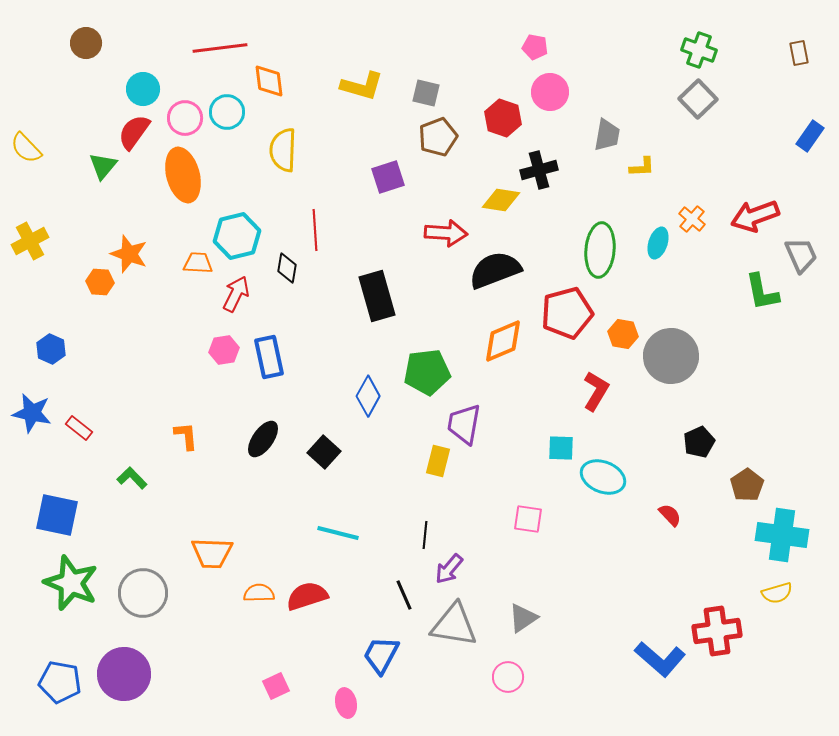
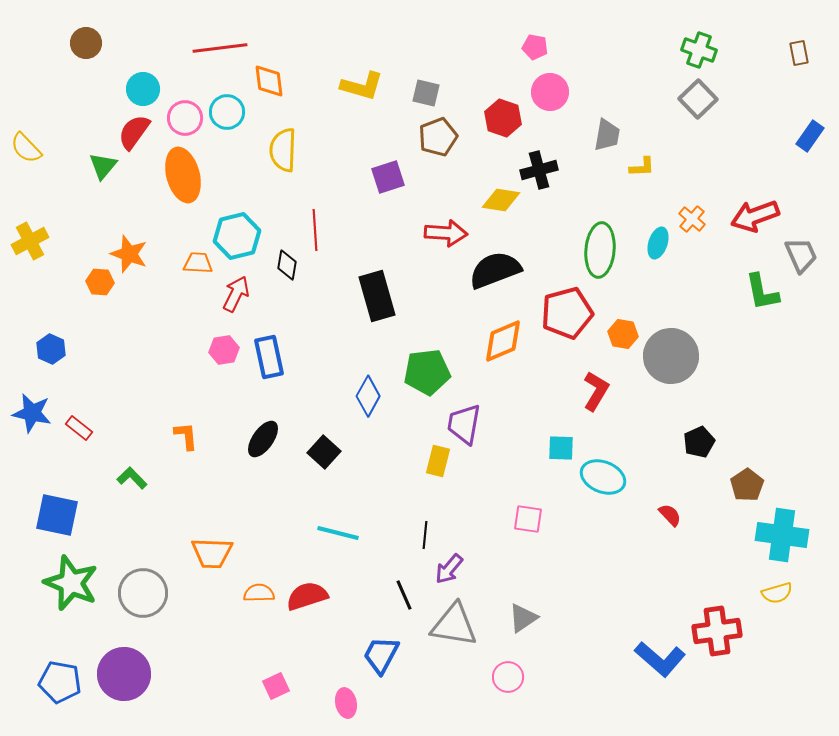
black diamond at (287, 268): moved 3 px up
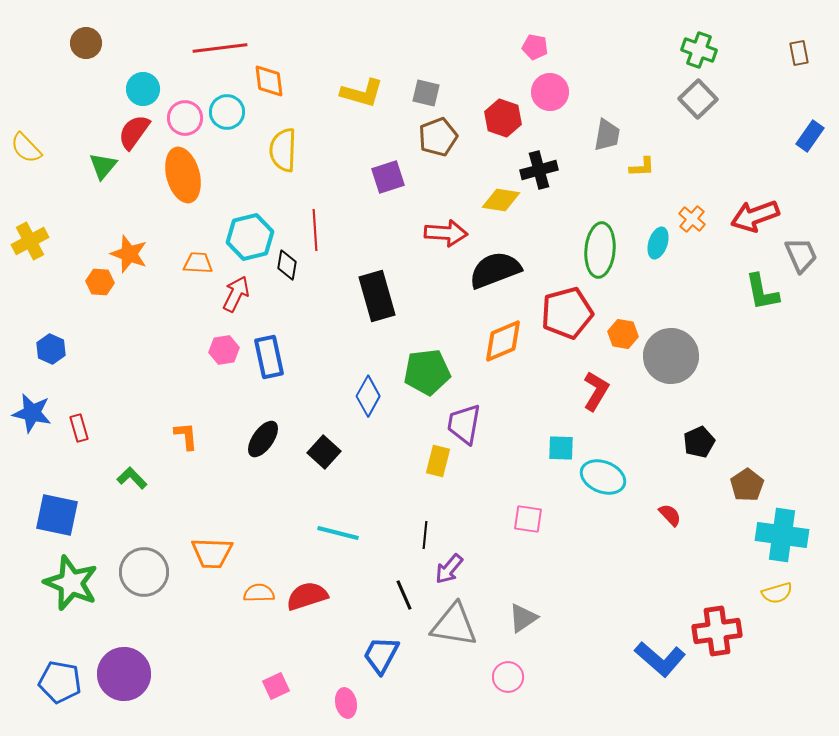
yellow L-shape at (362, 86): moved 7 px down
cyan hexagon at (237, 236): moved 13 px right, 1 px down
red rectangle at (79, 428): rotated 36 degrees clockwise
gray circle at (143, 593): moved 1 px right, 21 px up
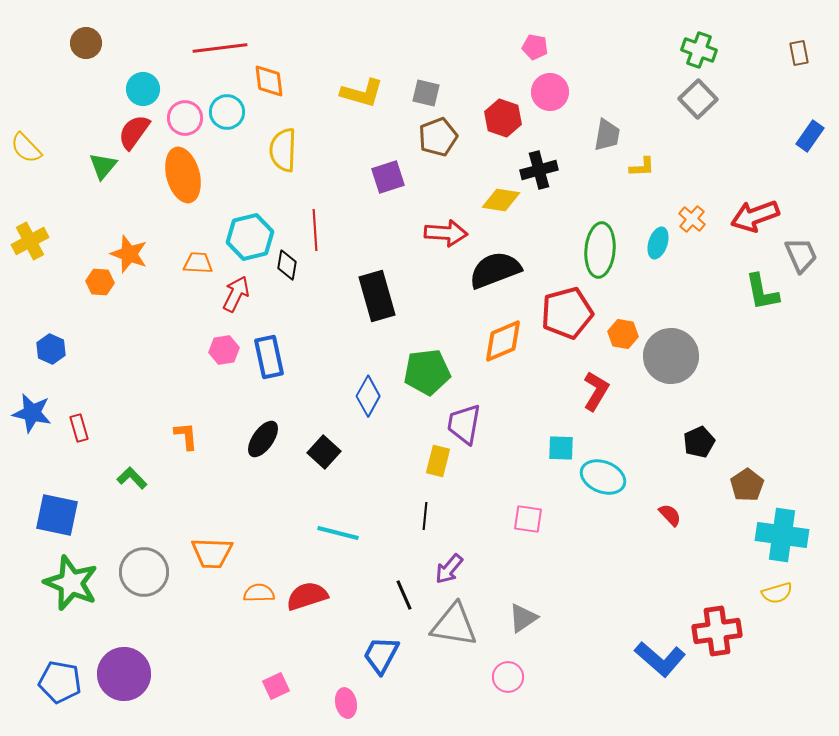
black line at (425, 535): moved 19 px up
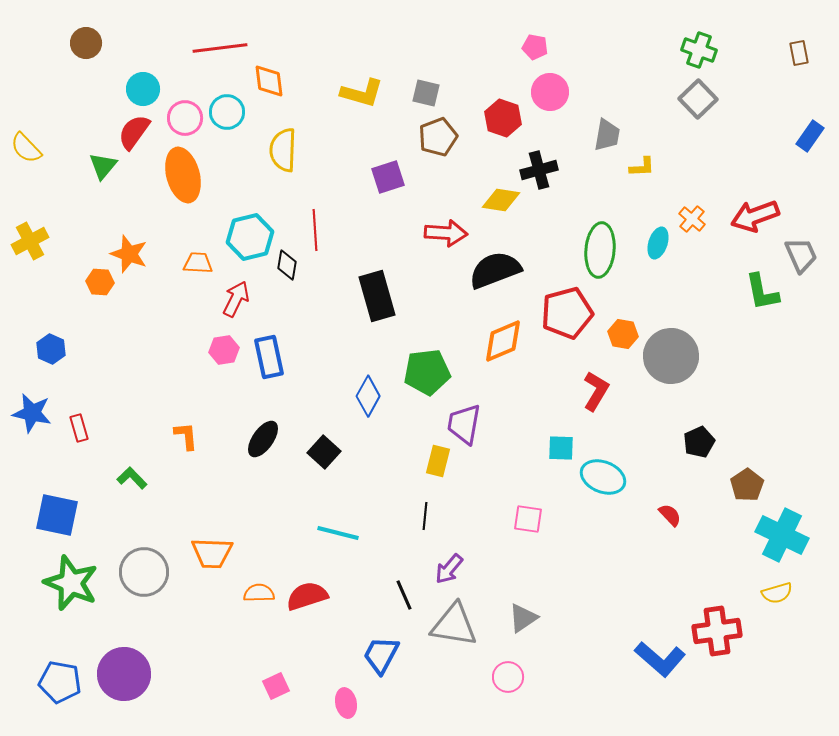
red arrow at (236, 294): moved 5 px down
cyan cross at (782, 535): rotated 18 degrees clockwise
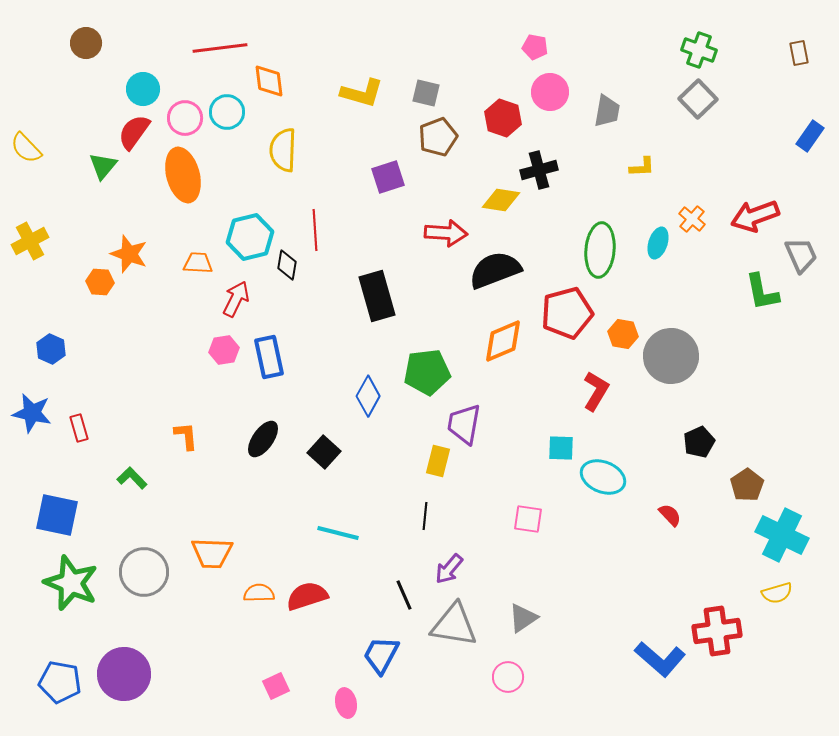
gray trapezoid at (607, 135): moved 24 px up
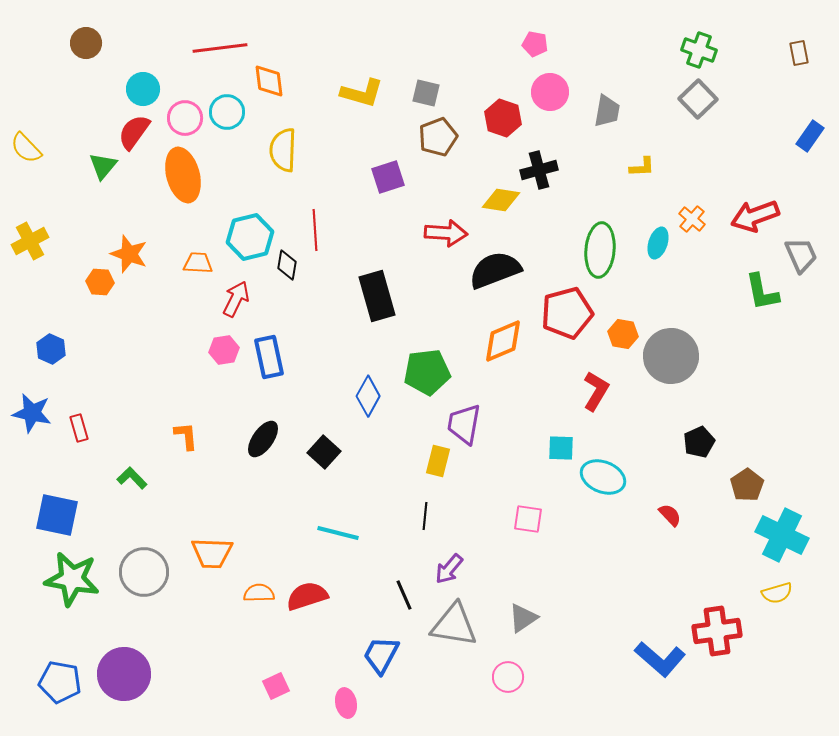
pink pentagon at (535, 47): moved 3 px up
green star at (71, 583): moved 1 px right, 4 px up; rotated 12 degrees counterclockwise
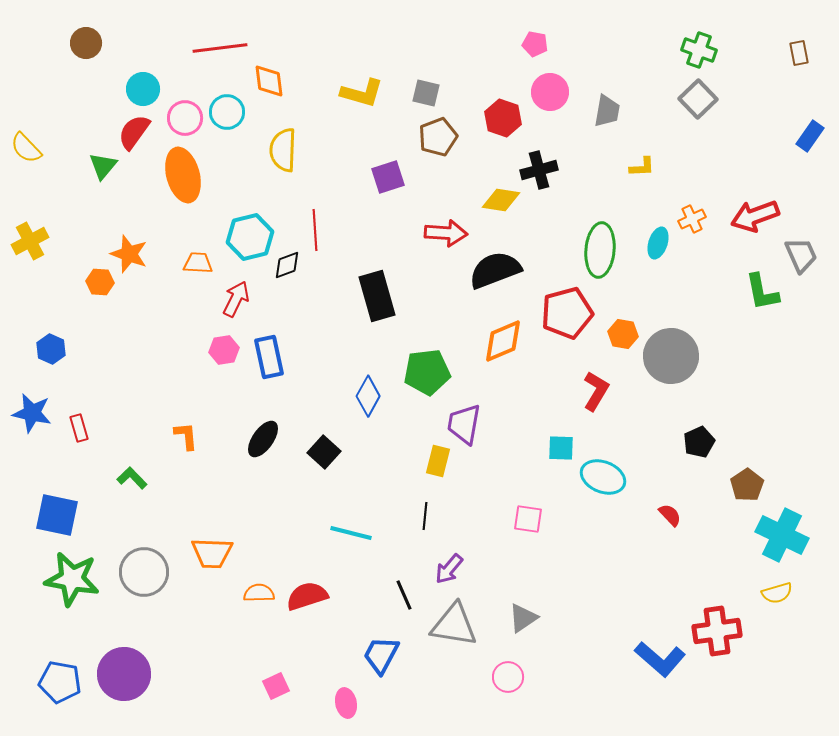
orange cross at (692, 219): rotated 24 degrees clockwise
black diamond at (287, 265): rotated 60 degrees clockwise
cyan line at (338, 533): moved 13 px right
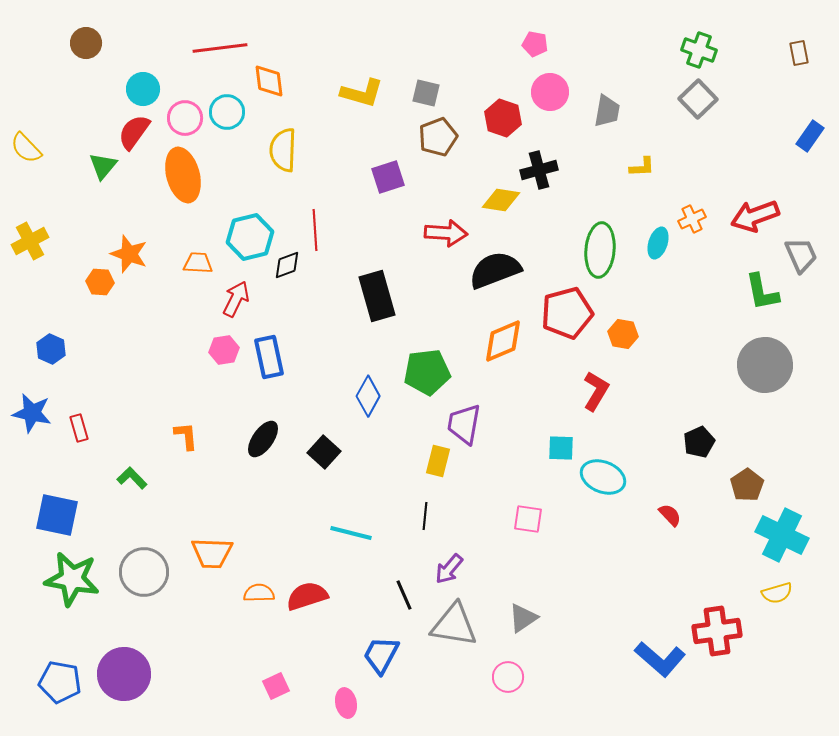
gray circle at (671, 356): moved 94 px right, 9 px down
